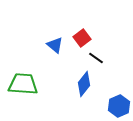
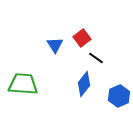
blue triangle: rotated 18 degrees clockwise
blue hexagon: moved 10 px up
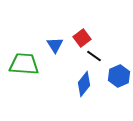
black line: moved 2 px left, 2 px up
green trapezoid: moved 1 px right, 20 px up
blue hexagon: moved 20 px up
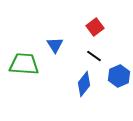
red square: moved 13 px right, 11 px up
